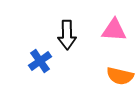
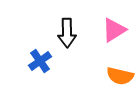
pink triangle: rotated 36 degrees counterclockwise
black arrow: moved 2 px up
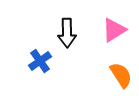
orange semicircle: moved 1 px right, 1 px up; rotated 136 degrees counterclockwise
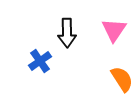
pink triangle: rotated 24 degrees counterclockwise
orange semicircle: moved 1 px right, 4 px down
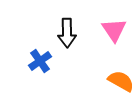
pink triangle: rotated 8 degrees counterclockwise
orange semicircle: moved 1 px left, 2 px down; rotated 28 degrees counterclockwise
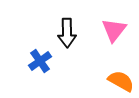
pink triangle: rotated 12 degrees clockwise
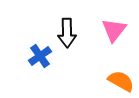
blue cross: moved 5 px up
